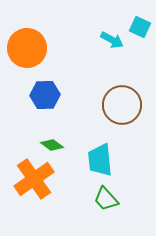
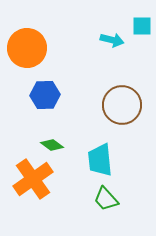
cyan square: moved 2 px right, 1 px up; rotated 25 degrees counterclockwise
cyan arrow: rotated 15 degrees counterclockwise
orange cross: moved 1 px left
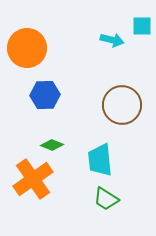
green diamond: rotated 15 degrees counterclockwise
green trapezoid: rotated 16 degrees counterclockwise
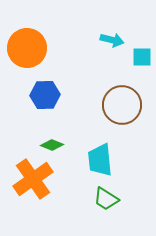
cyan square: moved 31 px down
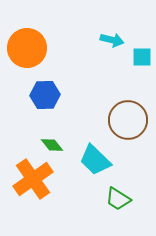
brown circle: moved 6 px right, 15 px down
green diamond: rotated 30 degrees clockwise
cyan trapezoid: moved 5 px left; rotated 40 degrees counterclockwise
green trapezoid: moved 12 px right
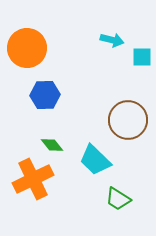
orange cross: rotated 9 degrees clockwise
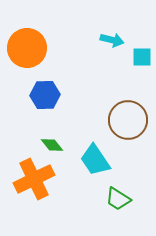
cyan trapezoid: rotated 12 degrees clockwise
orange cross: moved 1 px right
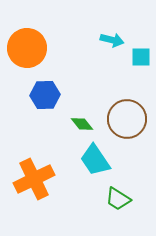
cyan square: moved 1 px left
brown circle: moved 1 px left, 1 px up
green diamond: moved 30 px right, 21 px up
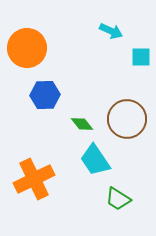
cyan arrow: moved 1 px left, 9 px up; rotated 10 degrees clockwise
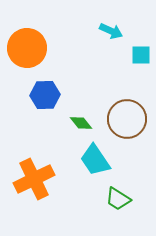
cyan square: moved 2 px up
green diamond: moved 1 px left, 1 px up
